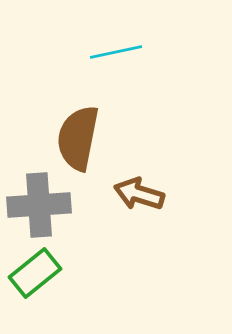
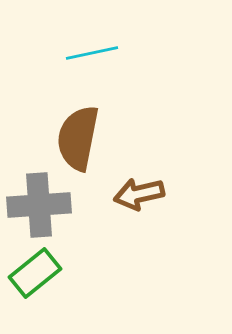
cyan line: moved 24 px left, 1 px down
brown arrow: rotated 30 degrees counterclockwise
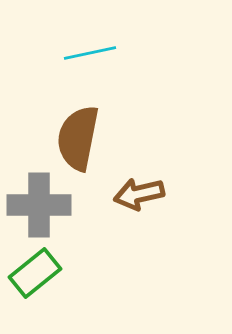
cyan line: moved 2 px left
gray cross: rotated 4 degrees clockwise
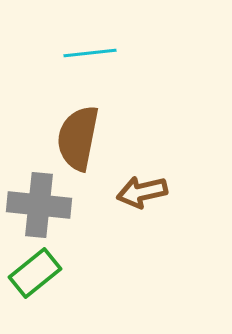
cyan line: rotated 6 degrees clockwise
brown arrow: moved 3 px right, 2 px up
gray cross: rotated 6 degrees clockwise
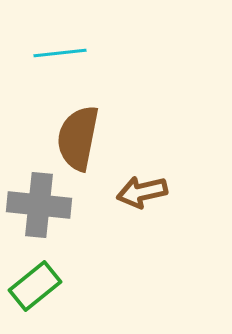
cyan line: moved 30 px left
green rectangle: moved 13 px down
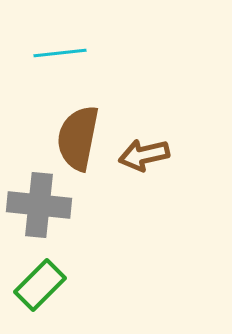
brown arrow: moved 2 px right, 37 px up
green rectangle: moved 5 px right, 1 px up; rotated 6 degrees counterclockwise
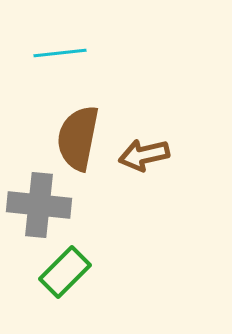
green rectangle: moved 25 px right, 13 px up
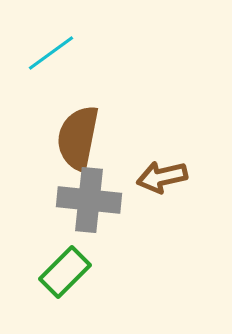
cyan line: moved 9 px left; rotated 30 degrees counterclockwise
brown arrow: moved 18 px right, 22 px down
gray cross: moved 50 px right, 5 px up
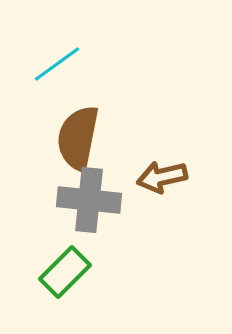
cyan line: moved 6 px right, 11 px down
